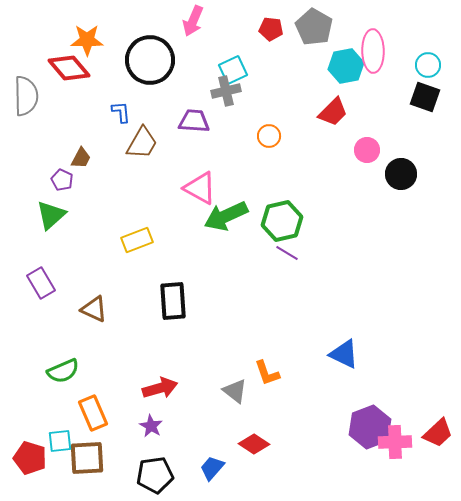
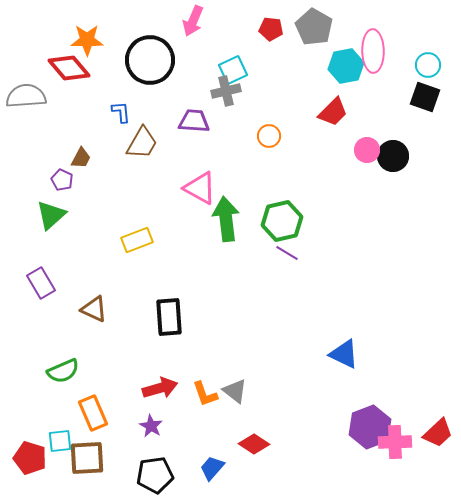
gray semicircle at (26, 96): rotated 93 degrees counterclockwise
black circle at (401, 174): moved 8 px left, 18 px up
green arrow at (226, 216): moved 3 px down; rotated 108 degrees clockwise
black rectangle at (173, 301): moved 4 px left, 16 px down
orange L-shape at (267, 373): moved 62 px left, 21 px down
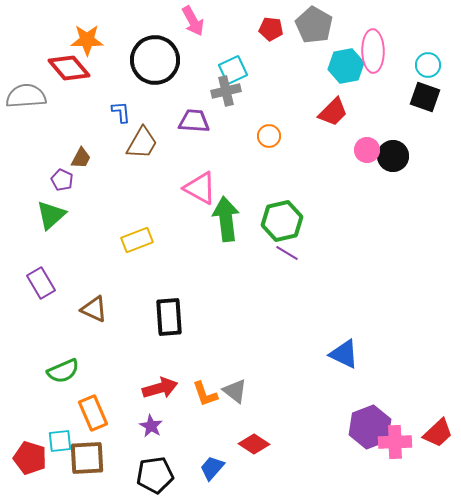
pink arrow at (193, 21): rotated 52 degrees counterclockwise
gray pentagon at (314, 27): moved 2 px up
black circle at (150, 60): moved 5 px right
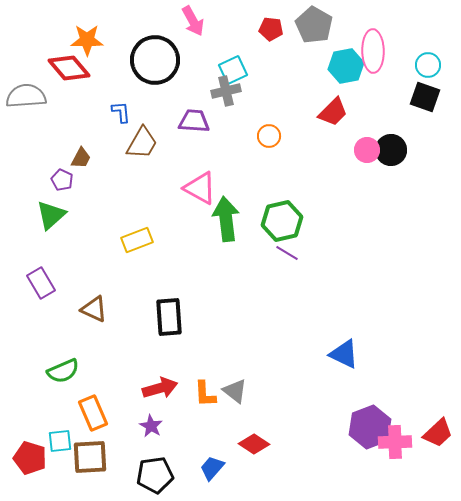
black circle at (393, 156): moved 2 px left, 6 px up
orange L-shape at (205, 394): rotated 16 degrees clockwise
brown square at (87, 458): moved 3 px right, 1 px up
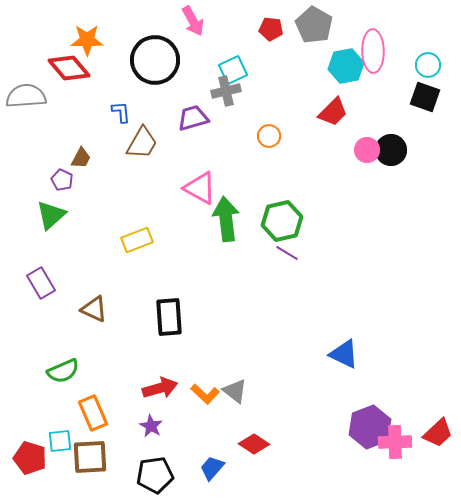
purple trapezoid at (194, 121): moved 1 px left, 3 px up; rotated 20 degrees counterclockwise
orange L-shape at (205, 394): rotated 44 degrees counterclockwise
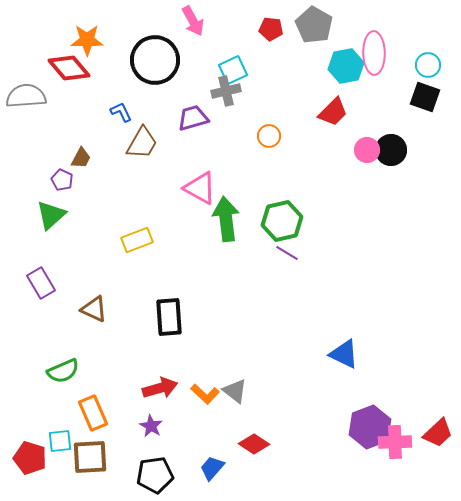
pink ellipse at (373, 51): moved 1 px right, 2 px down
blue L-shape at (121, 112): rotated 20 degrees counterclockwise
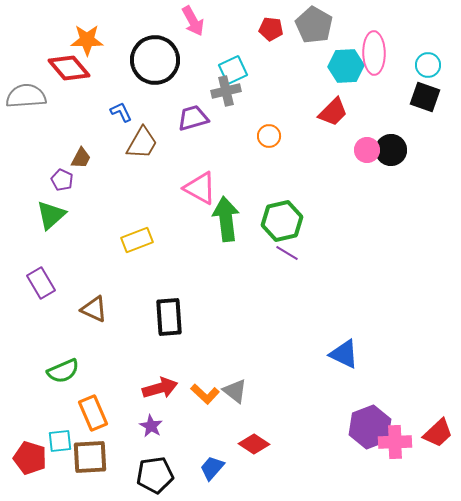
cyan hexagon at (346, 66): rotated 8 degrees clockwise
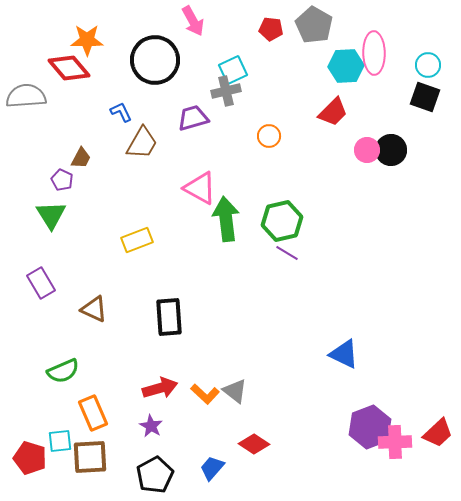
green triangle at (51, 215): rotated 20 degrees counterclockwise
black pentagon at (155, 475): rotated 21 degrees counterclockwise
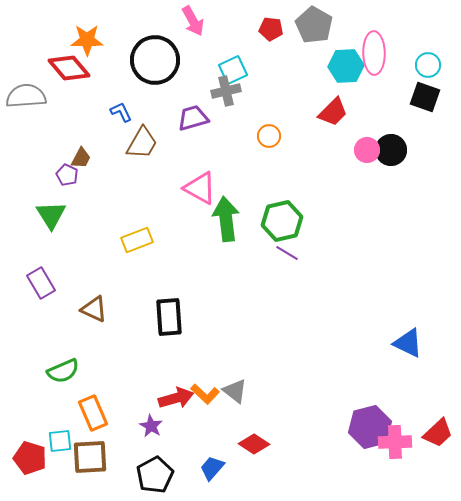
purple pentagon at (62, 180): moved 5 px right, 5 px up
blue triangle at (344, 354): moved 64 px right, 11 px up
red arrow at (160, 388): moved 16 px right, 10 px down
purple hexagon at (370, 427): rotated 6 degrees clockwise
